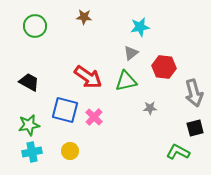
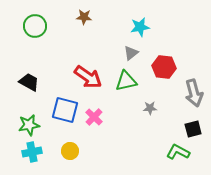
black square: moved 2 px left, 1 px down
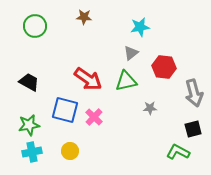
red arrow: moved 2 px down
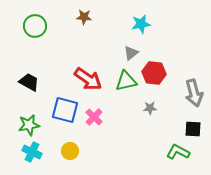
cyan star: moved 1 px right, 3 px up
red hexagon: moved 10 px left, 6 px down
black square: rotated 18 degrees clockwise
cyan cross: rotated 36 degrees clockwise
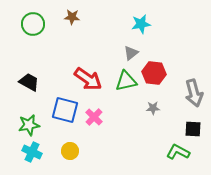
brown star: moved 12 px left
green circle: moved 2 px left, 2 px up
gray star: moved 3 px right
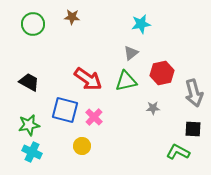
red hexagon: moved 8 px right; rotated 20 degrees counterclockwise
yellow circle: moved 12 px right, 5 px up
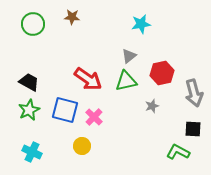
gray triangle: moved 2 px left, 3 px down
gray star: moved 1 px left, 2 px up; rotated 16 degrees counterclockwise
green star: moved 15 px up; rotated 15 degrees counterclockwise
